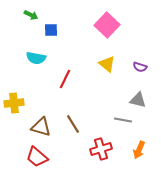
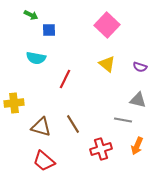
blue square: moved 2 px left
orange arrow: moved 2 px left, 4 px up
red trapezoid: moved 7 px right, 4 px down
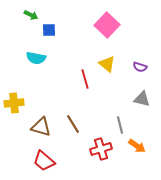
red line: moved 20 px right; rotated 42 degrees counterclockwise
gray triangle: moved 4 px right, 1 px up
gray line: moved 3 px left, 5 px down; rotated 66 degrees clockwise
orange arrow: rotated 78 degrees counterclockwise
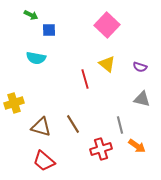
yellow cross: rotated 12 degrees counterclockwise
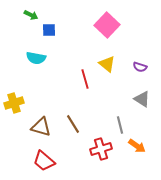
gray triangle: rotated 18 degrees clockwise
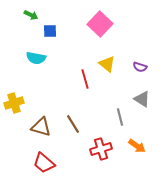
pink square: moved 7 px left, 1 px up
blue square: moved 1 px right, 1 px down
gray line: moved 8 px up
red trapezoid: moved 2 px down
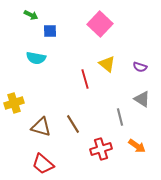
red trapezoid: moved 1 px left, 1 px down
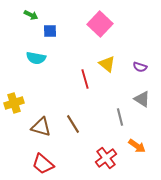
red cross: moved 5 px right, 9 px down; rotated 20 degrees counterclockwise
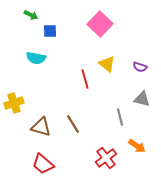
gray triangle: rotated 18 degrees counterclockwise
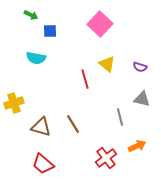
orange arrow: rotated 60 degrees counterclockwise
